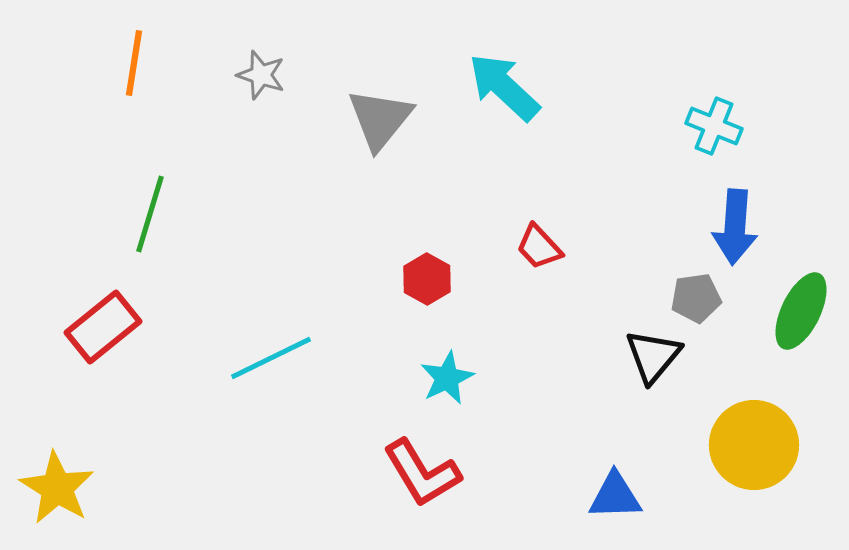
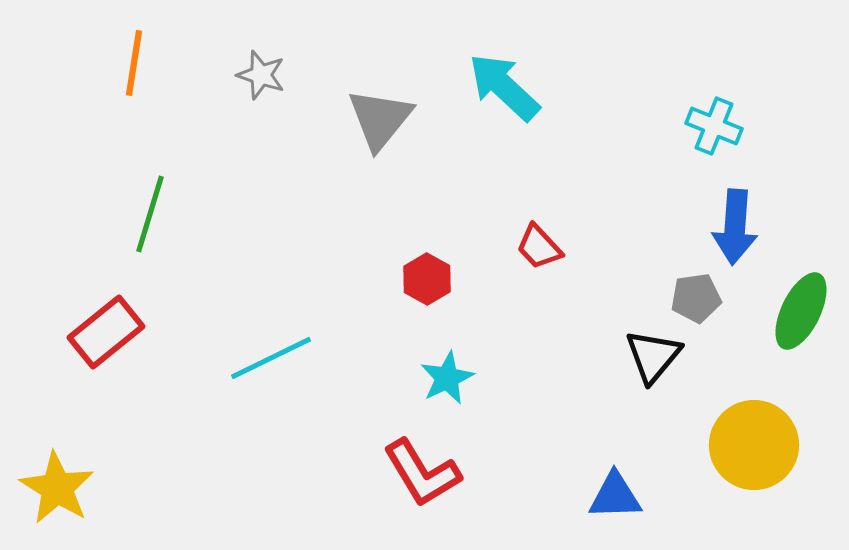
red rectangle: moved 3 px right, 5 px down
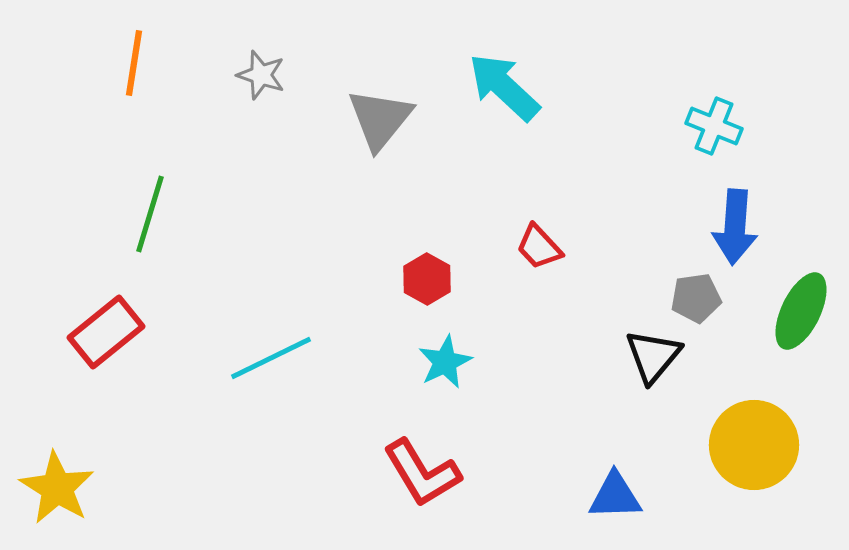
cyan star: moved 2 px left, 16 px up
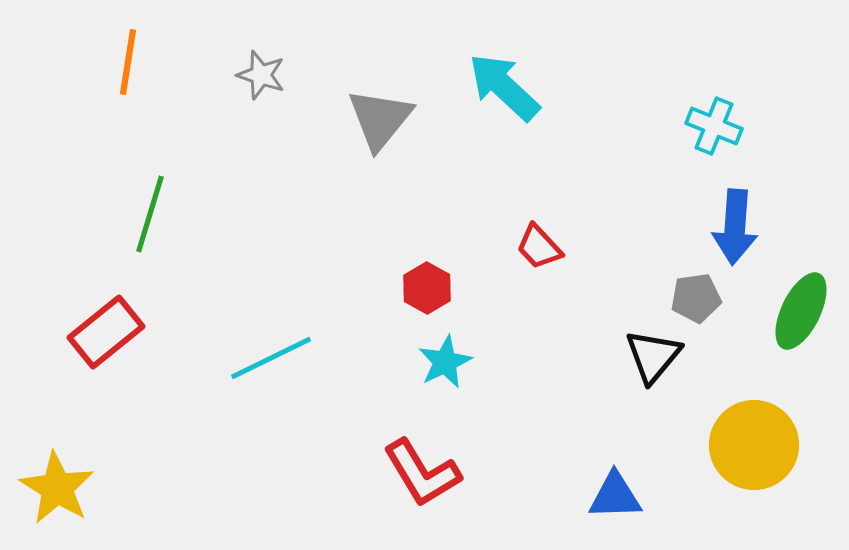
orange line: moved 6 px left, 1 px up
red hexagon: moved 9 px down
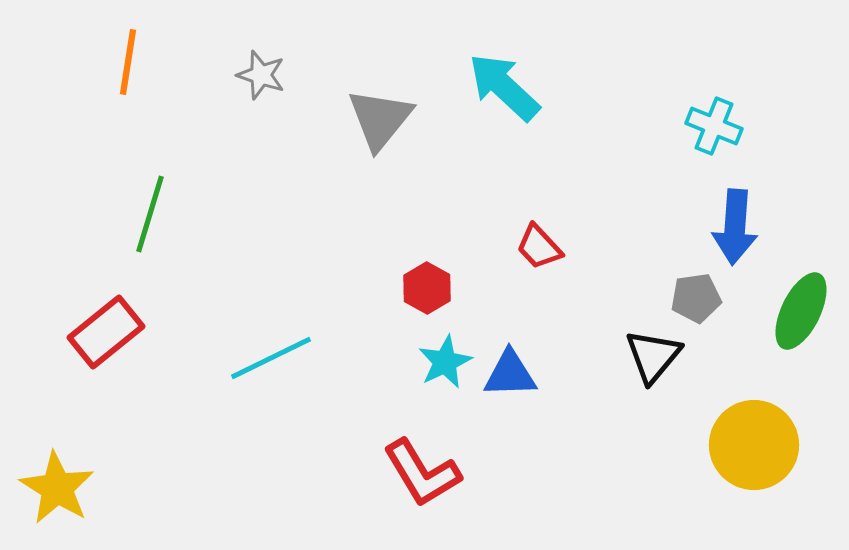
blue triangle: moved 105 px left, 122 px up
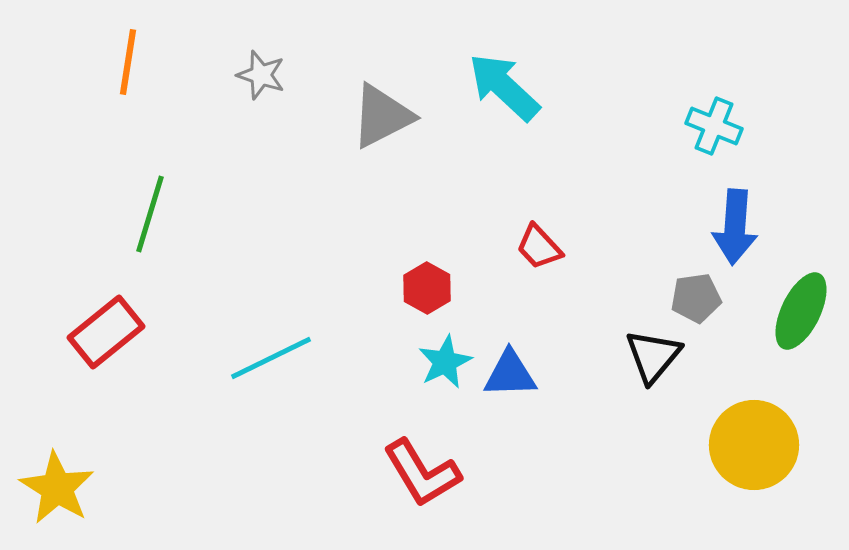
gray triangle: moved 2 px right, 3 px up; rotated 24 degrees clockwise
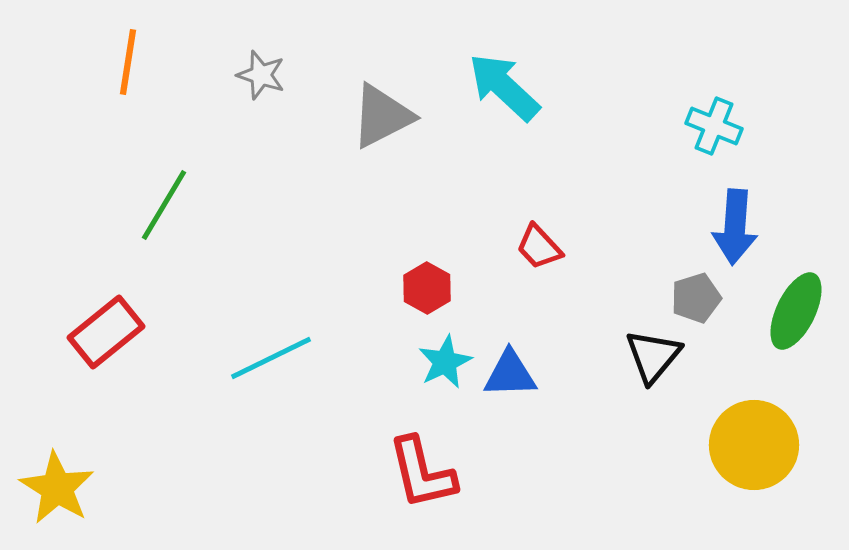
green line: moved 14 px right, 9 px up; rotated 14 degrees clockwise
gray pentagon: rotated 9 degrees counterclockwise
green ellipse: moved 5 px left
red L-shape: rotated 18 degrees clockwise
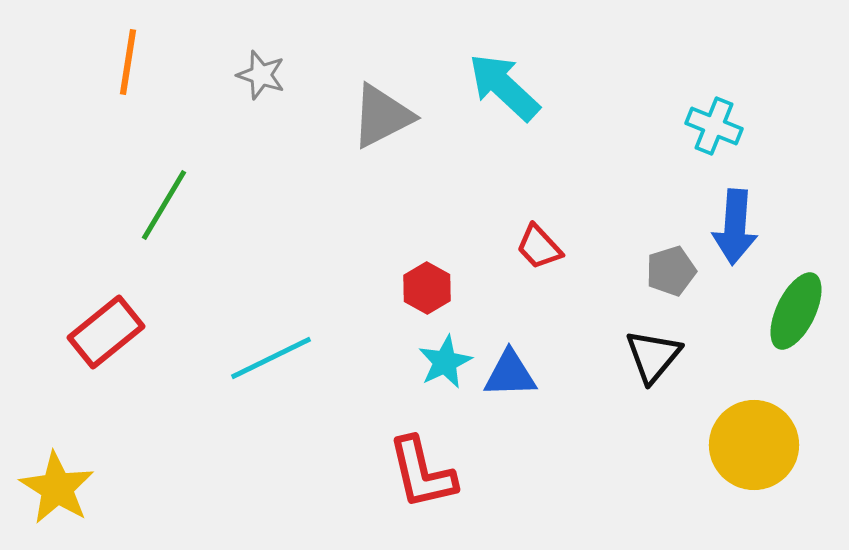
gray pentagon: moved 25 px left, 27 px up
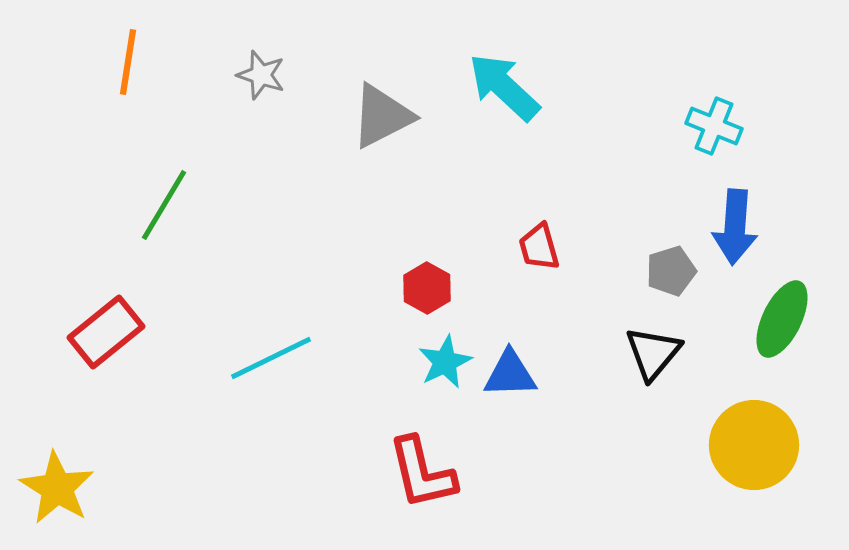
red trapezoid: rotated 27 degrees clockwise
green ellipse: moved 14 px left, 8 px down
black triangle: moved 3 px up
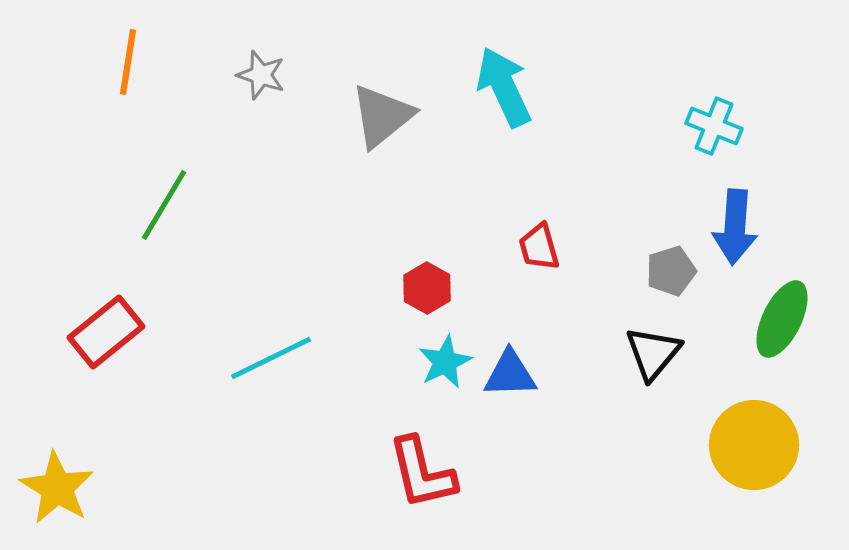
cyan arrow: rotated 22 degrees clockwise
gray triangle: rotated 12 degrees counterclockwise
